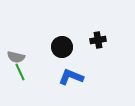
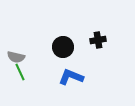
black circle: moved 1 px right
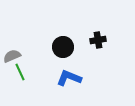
gray semicircle: moved 4 px left, 1 px up; rotated 144 degrees clockwise
blue L-shape: moved 2 px left, 1 px down
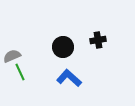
blue L-shape: rotated 20 degrees clockwise
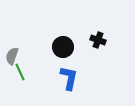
black cross: rotated 28 degrees clockwise
gray semicircle: rotated 48 degrees counterclockwise
blue L-shape: rotated 60 degrees clockwise
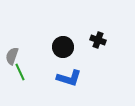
blue L-shape: rotated 95 degrees clockwise
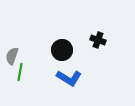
black circle: moved 1 px left, 3 px down
green line: rotated 36 degrees clockwise
blue L-shape: rotated 15 degrees clockwise
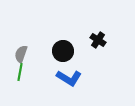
black cross: rotated 14 degrees clockwise
black circle: moved 1 px right, 1 px down
gray semicircle: moved 9 px right, 2 px up
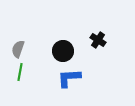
gray semicircle: moved 3 px left, 5 px up
blue L-shape: rotated 145 degrees clockwise
